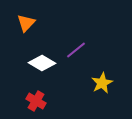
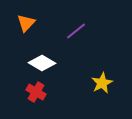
purple line: moved 19 px up
red cross: moved 9 px up
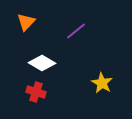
orange triangle: moved 1 px up
yellow star: rotated 15 degrees counterclockwise
red cross: rotated 12 degrees counterclockwise
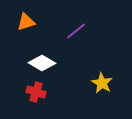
orange triangle: rotated 30 degrees clockwise
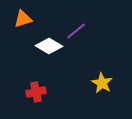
orange triangle: moved 3 px left, 3 px up
white diamond: moved 7 px right, 17 px up
red cross: rotated 30 degrees counterclockwise
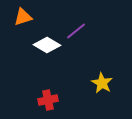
orange triangle: moved 2 px up
white diamond: moved 2 px left, 1 px up
red cross: moved 12 px right, 8 px down
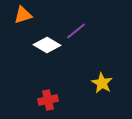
orange triangle: moved 2 px up
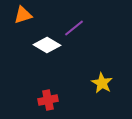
purple line: moved 2 px left, 3 px up
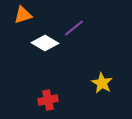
white diamond: moved 2 px left, 2 px up
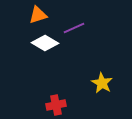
orange triangle: moved 15 px right
purple line: rotated 15 degrees clockwise
red cross: moved 8 px right, 5 px down
